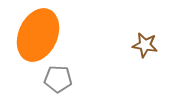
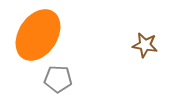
orange ellipse: rotated 9 degrees clockwise
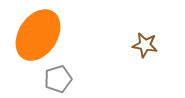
gray pentagon: rotated 20 degrees counterclockwise
